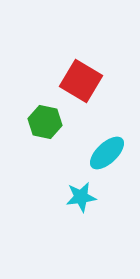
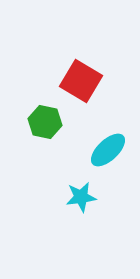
cyan ellipse: moved 1 px right, 3 px up
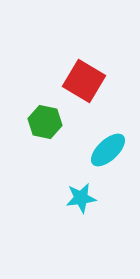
red square: moved 3 px right
cyan star: moved 1 px down
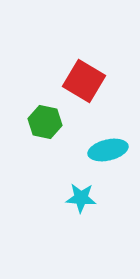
cyan ellipse: rotated 30 degrees clockwise
cyan star: rotated 12 degrees clockwise
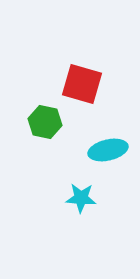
red square: moved 2 px left, 3 px down; rotated 15 degrees counterclockwise
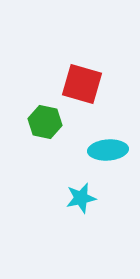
cyan ellipse: rotated 9 degrees clockwise
cyan star: rotated 16 degrees counterclockwise
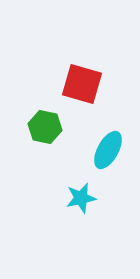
green hexagon: moved 5 px down
cyan ellipse: rotated 57 degrees counterclockwise
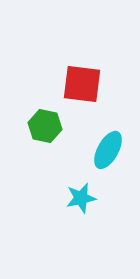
red square: rotated 9 degrees counterclockwise
green hexagon: moved 1 px up
